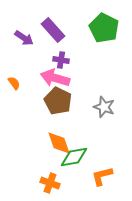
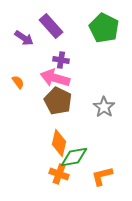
purple rectangle: moved 2 px left, 4 px up
orange semicircle: moved 4 px right, 1 px up
gray star: rotated 15 degrees clockwise
orange diamond: rotated 32 degrees clockwise
orange cross: moved 9 px right, 9 px up
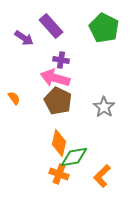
orange semicircle: moved 4 px left, 16 px down
orange L-shape: rotated 30 degrees counterclockwise
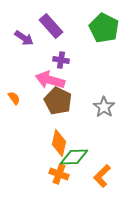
pink arrow: moved 5 px left, 2 px down
green diamond: rotated 8 degrees clockwise
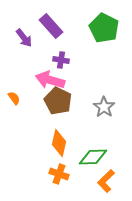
purple arrow: rotated 18 degrees clockwise
green diamond: moved 19 px right
orange L-shape: moved 4 px right, 5 px down
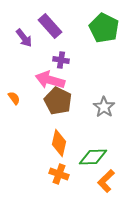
purple rectangle: moved 1 px left
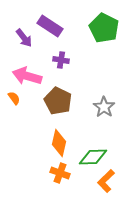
purple rectangle: rotated 15 degrees counterclockwise
pink arrow: moved 23 px left, 4 px up
orange cross: moved 1 px right, 1 px up
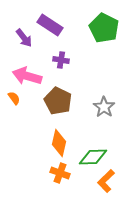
purple rectangle: moved 1 px up
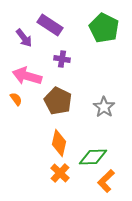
purple cross: moved 1 px right, 1 px up
orange semicircle: moved 2 px right, 1 px down
orange cross: rotated 24 degrees clockwise
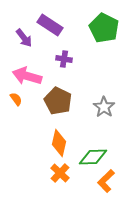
purple cross: moved 2 px right
